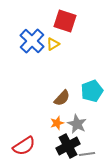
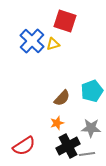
yellow triangle: rotated 16 degrees clockwise
gray star: moved 14 px right, 4 px down; rotated 24 degrees counterclockwise
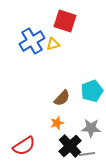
blue cross: rotated 15 degrees clockwise
black cross: moved 2 px right; rotated 15 degrees counterclockwise
